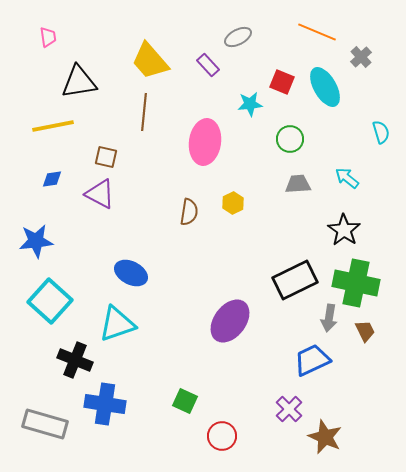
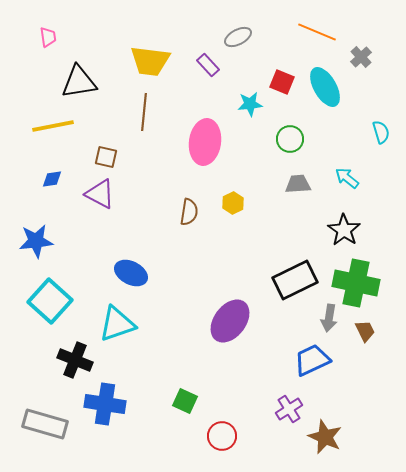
yellow trapezoid: rotated 42 degrees counterclockwise
purple cross: rotated 12 degrees clockwise
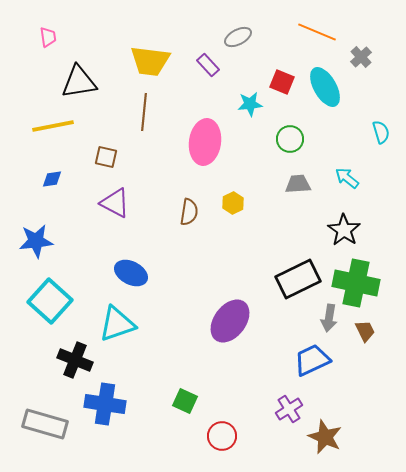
purple triangle: moved 15 px right, 9 px down
black rectangle: moved 3 px right, 1 px up
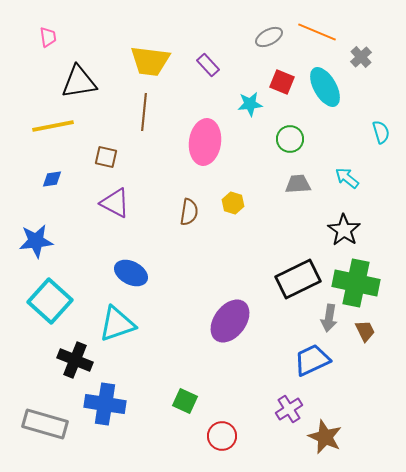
gray ellipse: moved 31 px right
yellow hexagon: rotated 15 degrees counterclockwise
